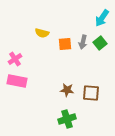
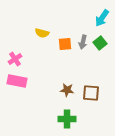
green cross: rotated 18 degrees clockwise
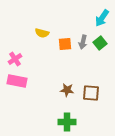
green cross: moved 3 px down
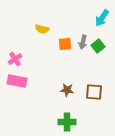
yellow semicircle: moved 4 px up
green square: moved 2 px left, 3 px down
brown square: moved 3 px right, 1 px up
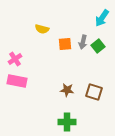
brown square: rotated 12 degrees clockwise
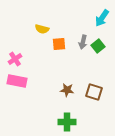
orange square: moved 6 px left
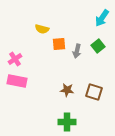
gray arrow: moved 6 px left, 9 px down
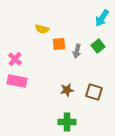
pink cross: rotated 16 degrees counterclockwise
brown star: rotated 16 degrees counterclockwise
